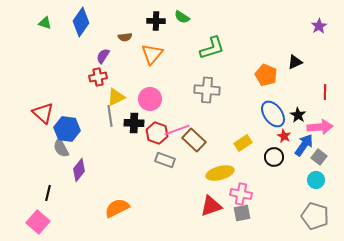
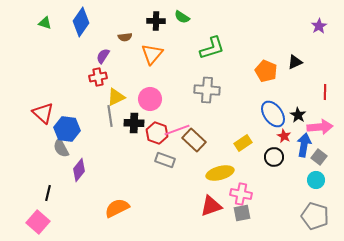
orange pentagon at (266, 75): moved 4 px up
blue arrow at (304, 145): rotated 25 degrees counterclockwise
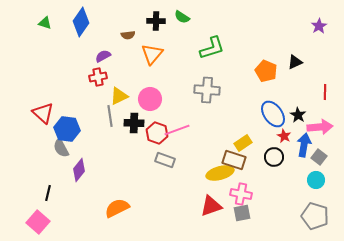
brown semicircle at (125, 37): moved 3 px right, 2 px up
purple semicircle at (103, 56): rotated 28 degrees clockwise
yellow triangle at (116, 97): moved 3 px right, 1 px up
brown rectangle at (194, 140): moved 40 px right, 20 px down; rotated 25 degrees counterclockwise
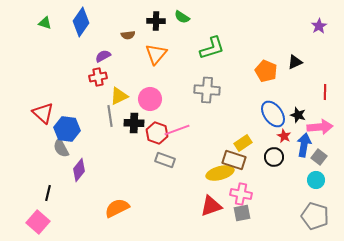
orange triangle at (152, 54): moved 4 px right
black star at (298, 115): rotated 14 degrees counterclockwise
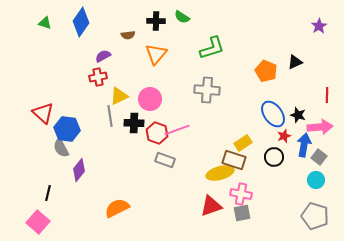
red line at (325, 92): moved 2 px right, 3 px down
red star at (284, 136): rotated 24 degrees clockwise
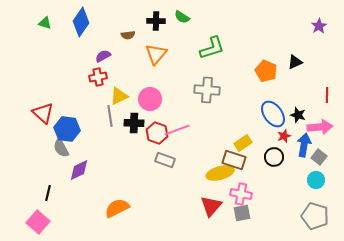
purple diamond at (79, 170): rotated 25 degrees clockwise
red triangle at (211, 206): rotated 30 degrees counterclockwise
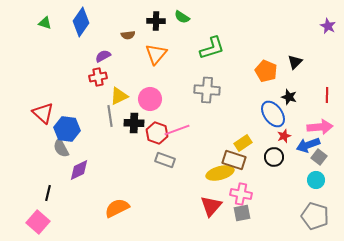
purple star at (319, 26): moved 9 px right; rotated 14 degrees counterclockwise
black triangle at (295, 62): rotated 21 degrees counterclockwise
black star at (298, 115): moved 9 px left, 18 px up
blue arrow at (304, 145): moved 4 px right; rotated 120 degrees counterclockwise
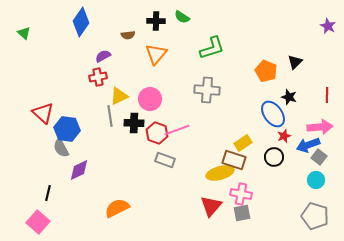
green triangle at (45, 23): moved 21 px left, 10 px down; rotated 24 degrees clockwise
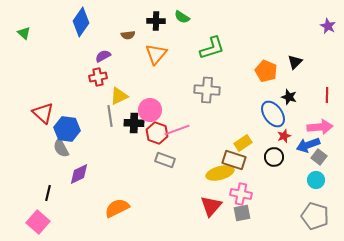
pink circle at (150, 99): moved 11 px down
purple diamond at (79, 170): moved 4 px down
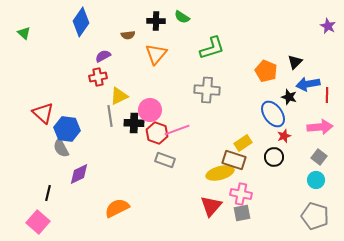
blue arrow at (308, 145): moved 61 px up; rotated 10 degrees clockwise
